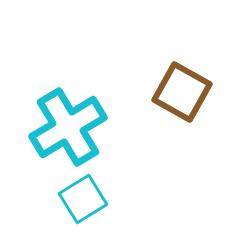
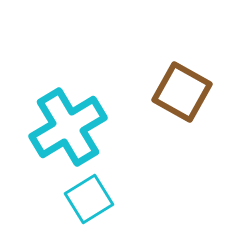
cyan square: moved 6 px right
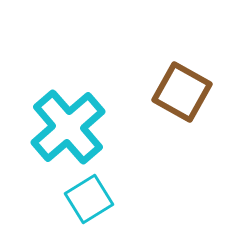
cyan cross: rotated 10 degrees counterclockwise
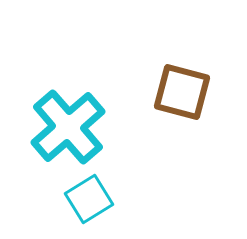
brown square: rotated 14 degrees counterclockwise
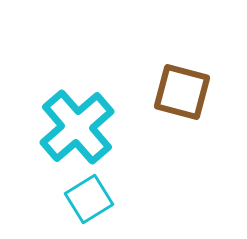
cyan cross: moved 9 px right
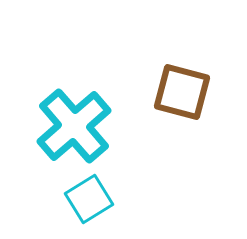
cyan cross: moved 3 px left, 1 px up
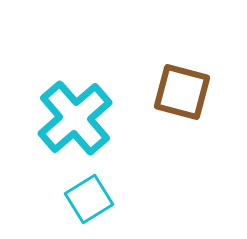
cyan cross: moved 1 px right, 8 px up
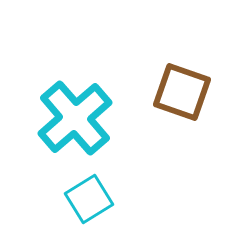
brown square: rotated 4 degrees clockwise
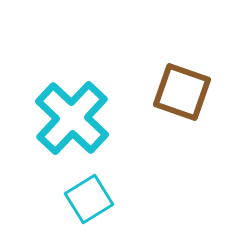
cyan cross: moved 3 px left; rotated 6 degrees counterclockwise
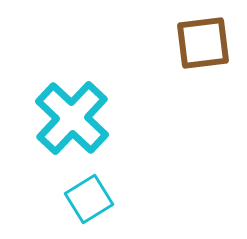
brown square: moved 21 px right, 49 px up; rotated 26 degrees counterclockwise
